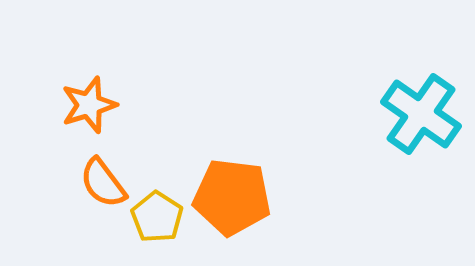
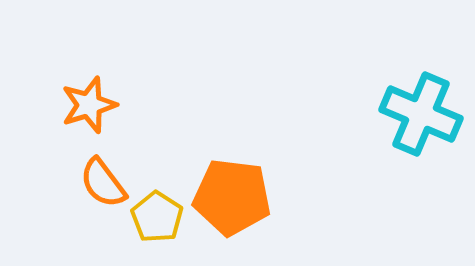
cyan cross: rotated 12 degrees counterclockwise
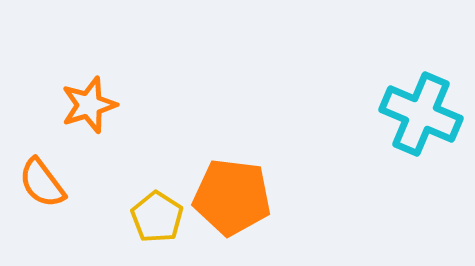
orange semicircle: moved 61 px left
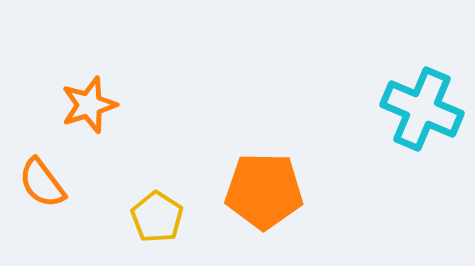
cyan cross: moved 1 px right, 5 px up
orange pentagon: moved 32 px right, 6 px up; rotated 6 degrees counterclockwise
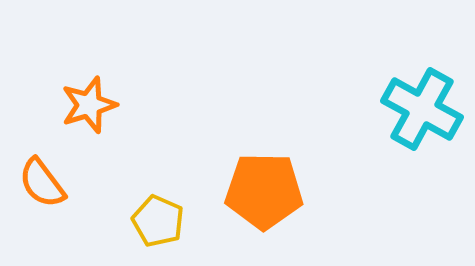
cyan cross: rotated 6 degrees clockwise
yellow pentagon: moved 1 px right, 4 px down; rotated 9 degrees counterclockwise
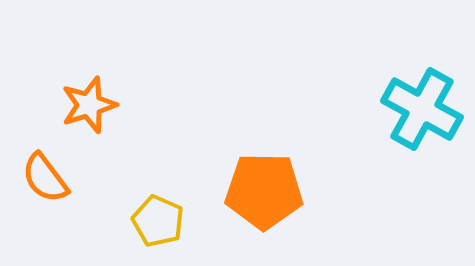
orange semicircle: moved 3 px right, 5 px up
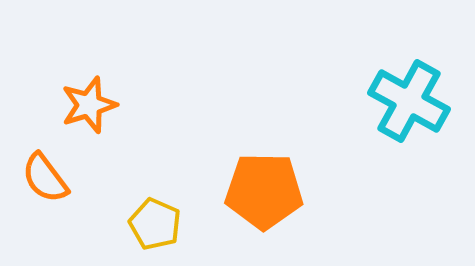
cyan cross: moved 13 px left, 8 px up
yellow pentagon: moved 3 px left, 3 px down
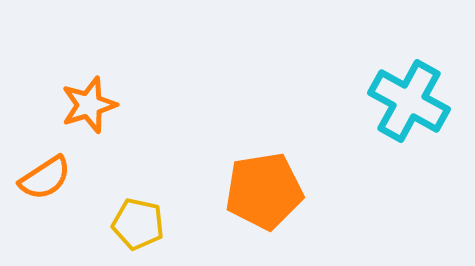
orange semicircle: rotated 86 degrees counterclockwise
orange pentagon: rotated 10 degrees counterclockwise
yellow pentagon: moved 17 px left; rotated 12 degrees counterclockwise
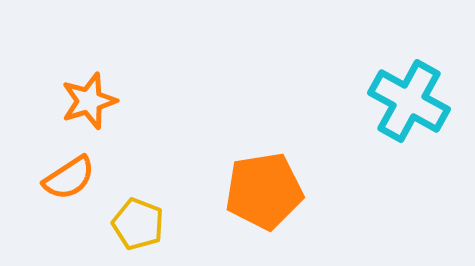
orange star: moved 4 px up
orange semicircle: moved 24 px right
yellow pentagon: rotated 9 degrees clockwise
